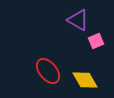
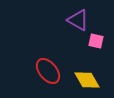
pink square: rotated 35 degrees clockwise
yellow diamond: moved 2 px right
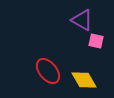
purple triangle: moved 4 px right
yellow diamond: moved 3 px left
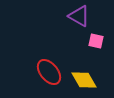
purple triangle: moved 3 px left, 4 px up
red ellipse: moved 1 px right, 1 px down
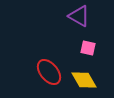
pink square: moved 8 px left, 7 px down
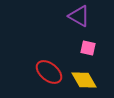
red ellipse: rotated 12 degrees counterclockwise
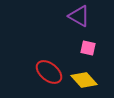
yellow diamond: rotated 12 degrees counterclockwise
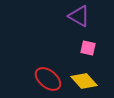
red ellipse: moved 1 px left, 7 px down
yellow diamond: moved 1 px down
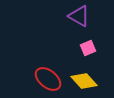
pink square: rotated 35 degrees counterclockwise
